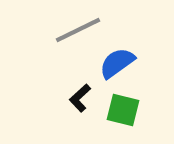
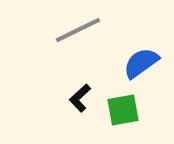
blue semicircle: moved 24 px right
green square: rotated 24 degrees counterclockwise
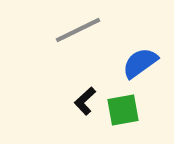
blue semicircle: moved 1 px left
black L-shape: moved 5 px right, 3 px down
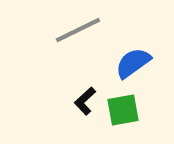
blue semicircle: moved 7 px left
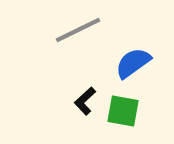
green square: moved 1 px down; rotated 20 degrees clockwise
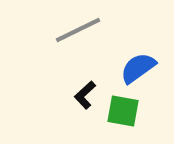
blue semicircle: moved 5 px right, 5 px down
black L-shape: moved 6 px up
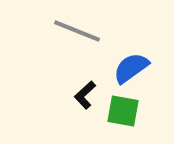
gray line: moved 1 px left, 1 px down; rotated 48 degrees clockwise
blue semicircle: moved 7 px left
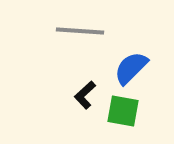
gray line: moved 3 px right; rotated 18 degrees counterclockwise
blue semicircle: rotated 9 degrees counterclockwise
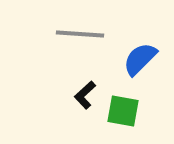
gray line: moved 3 px down
blue semicircle: moved 9 px right, 9 px up
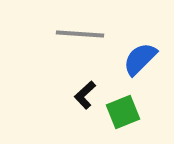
green square: moved 1 px down; rotated 32 degrees counterclockwise
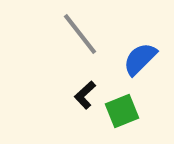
gray line: rotated 48 degrees clockwise
green square: moved 1 px left, 1 px up
